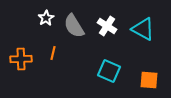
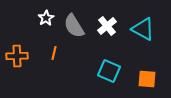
white cross: rotated 18 degrees clockwise
orange line: moved 1 px right
orange cross: moved 4 px left, 3 px up
orange square: moved 2 px left, 1 px up
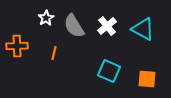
orange cross: moved 10 px up
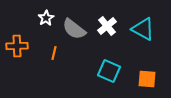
gray semicircle: moved 3 px down; rotated 20 degrees counterclockwise
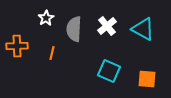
gray semicircle: rotated 55 degrees clockwise
orange line: moved 2 px left
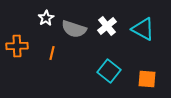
gray semicircle: rotated 75 degrees counterclockwise
cyan square: rotated 15 degrees clockwise
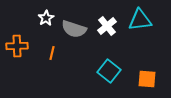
cyan triangle: moved 3 px left, 9 px up; rotated 35 degrees counterclockwise
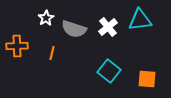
white cross: moved 1 px right, 1 px down
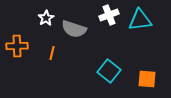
white cross: moved 1 px right, 12 px up; rotated 18 degrees clockwise
